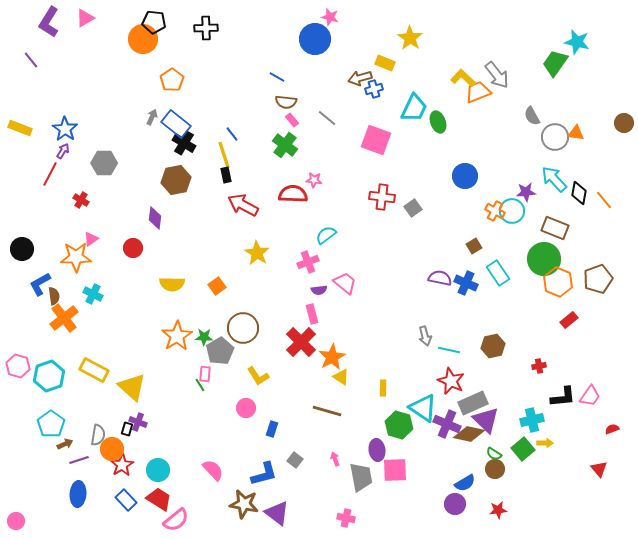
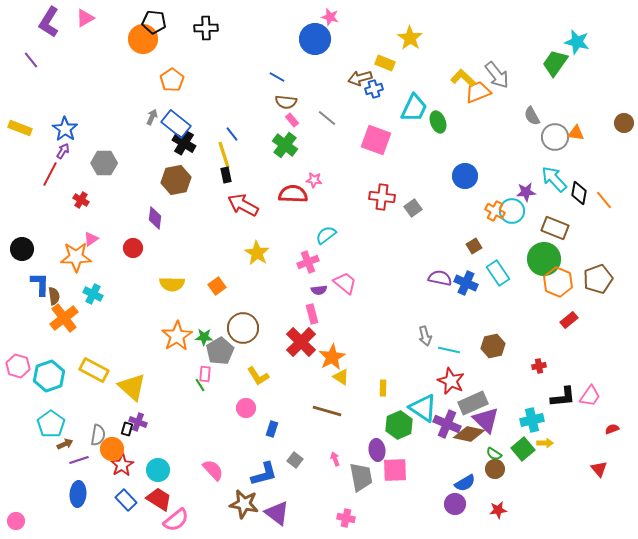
blue L-shape at (40, 284): rotated 120 degrees clockwise
green hexagon at (399, 425): rotated 20 degrees clockwise
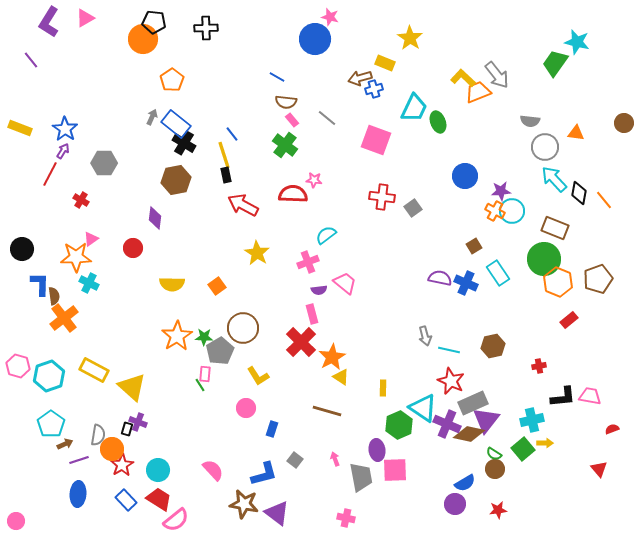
gray semicircle at (532, 116): moved 2 px left, 5 px down; rotated 54 degrees counterclockwise
gray circle at (555, 137): moved 10 px left, 10 px down
purple star at (526, 192): moved 25 px left, 1 px up
cyan cross at (93, 294): moved 4 px left, 11 px up
pink trapezoid at (590, 396): rotated 115 degrees counterclockwise
purple triangle at (486, 420): rotated 24 degrees clockwise
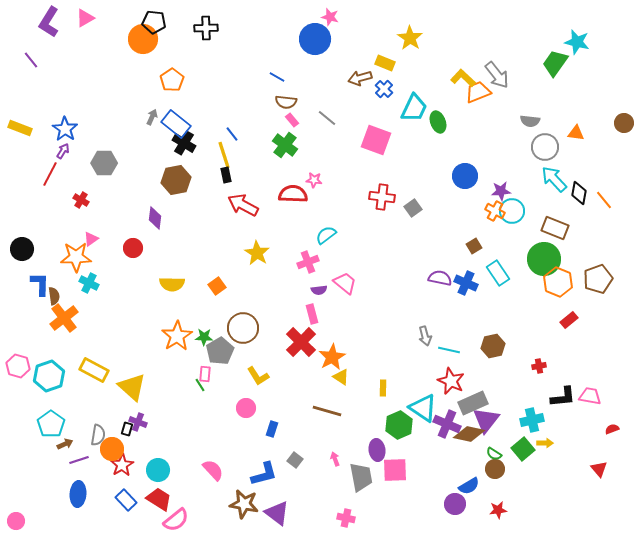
blue cross at (374, 89): moved 10 px right; rotated 30 degrees counterclockwise
blue semicircle at (465, 483): moved 4 px right, 3 px down
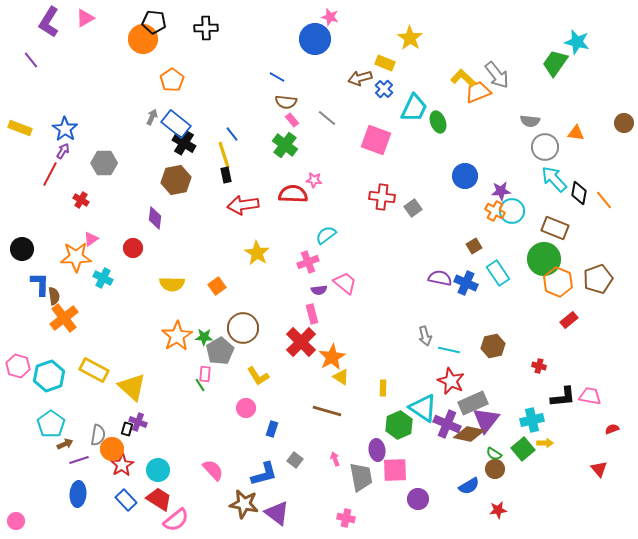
red arrow at (243, 205): rotated 36 degrees counterclockwise
cyan cross at (89, 283): moved 14 px right, 5 px up
red cross at (539, 366): rotated 24 degrees clockwise
purple circle at (455, 504): moved 37 px left, 5 px up
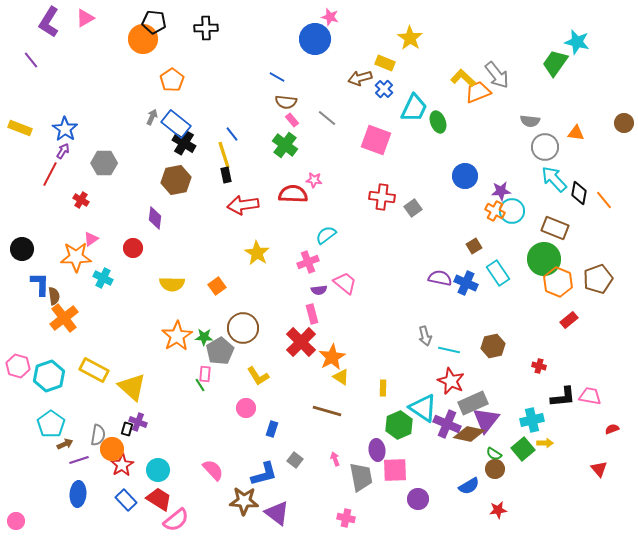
brown star at (244, 504): moved 3 px up; rotated 8 degrees counterclockwise
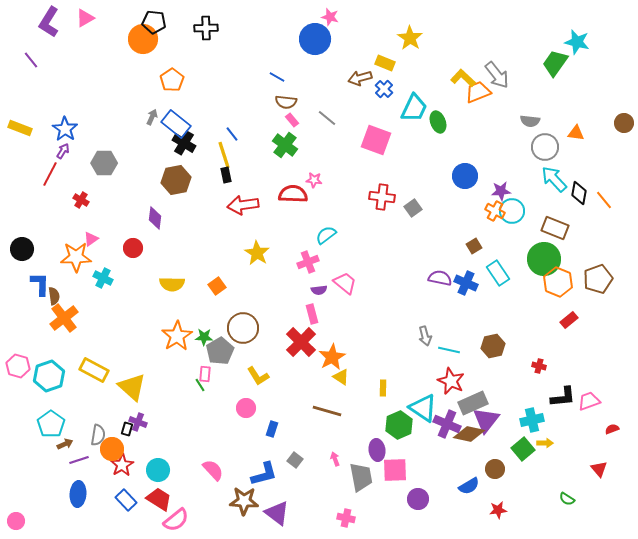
pink trapezoid at (590, 396): moved 1 px left, 5 px down; rotated 30 degrees counterclockwise
green semicircle at (494, 454): moved 73 px right, 45 px down
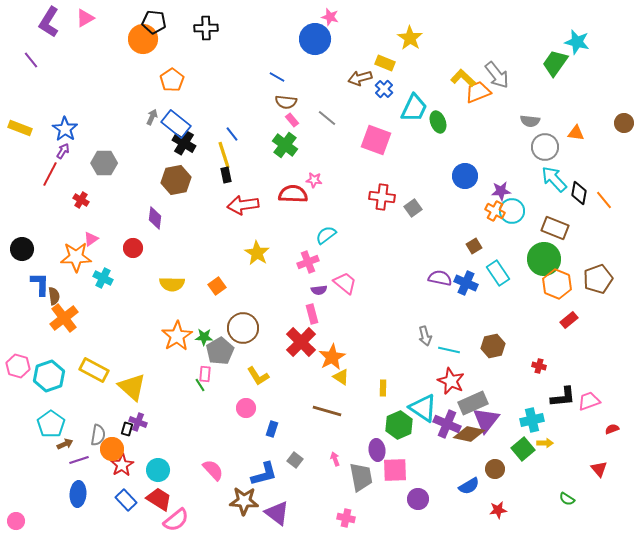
orange hexagon at (558, 282): moved 1 px left, 2 px down
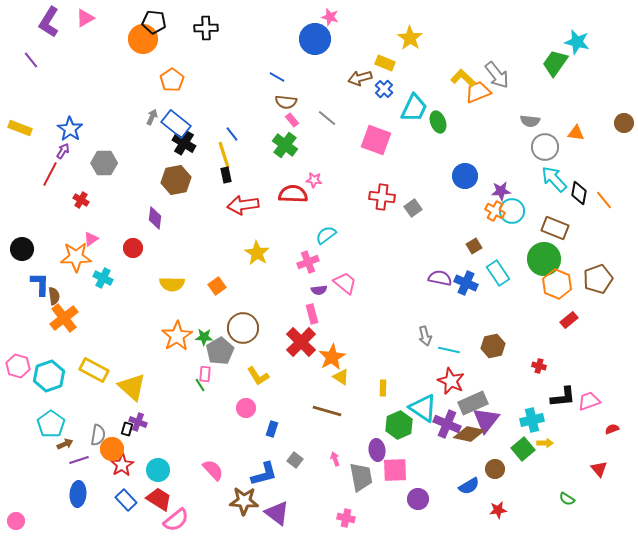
blue star at (65, 129): moved 5 px right
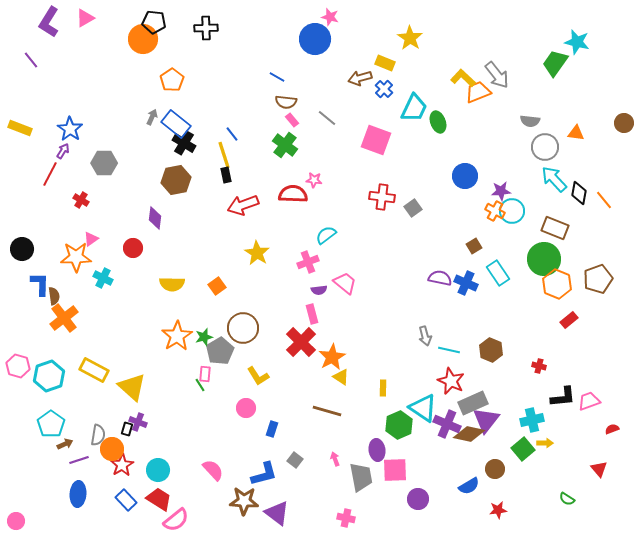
red arrow at (243, 205): rotated 12 degrees counterclockwise
green star at (204, 337): rotated 18 degrees counterclockwise
brown hexagon at (493, 346): moved 2 px left, 4 px down; rotated 25 degrees counterclockwise
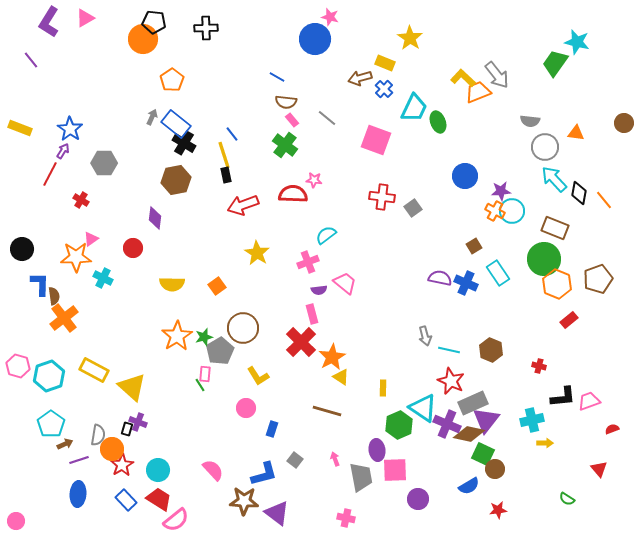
green square at (523, 449): moved 40 px left, 5 px down; rotated 25 degrees counterclockwise
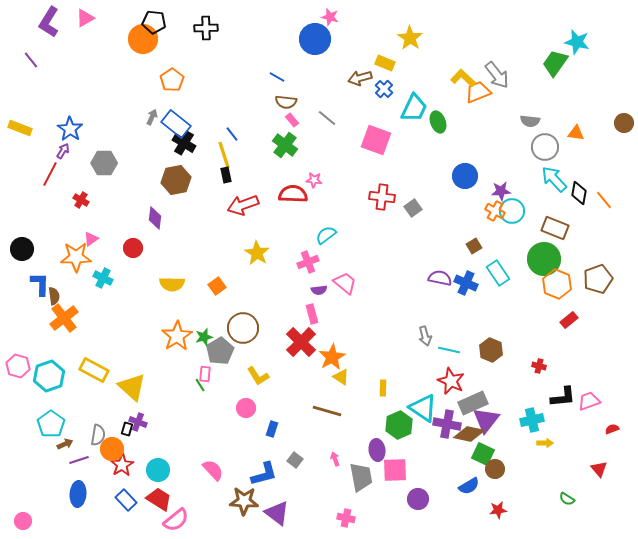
purple cross at (447, 424): rotated 12 degrees counterclockwise
pink circle at (16, 521): moved 7 px right
